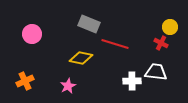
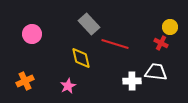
gray rectangle: rotated 25 degrees clockwise
yellow diamond: rotated 65 degrees clockwise
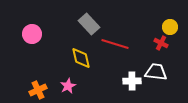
orange cross: moved 13 px right, 9 px down
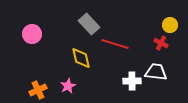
yellow circle: moved 2 px up
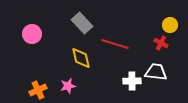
gray rectangle: moved 7 px left, 1 px up
pink star: rotated 14 degrees clockwise
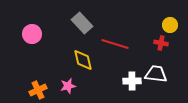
red cross: rotated 16 degrees counterclockwise
yellow diamond: moved 2 px right, 2 px down
white trapezoid: moved 2 px down
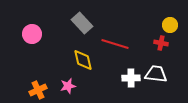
white cross: moved 1 px left, 3 px up
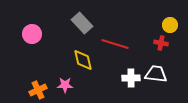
pink star: moved 3 px left, 1 px up; rotated 14 degrees clockwise
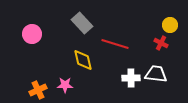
red cross: rotated 16 degrees clockwise
